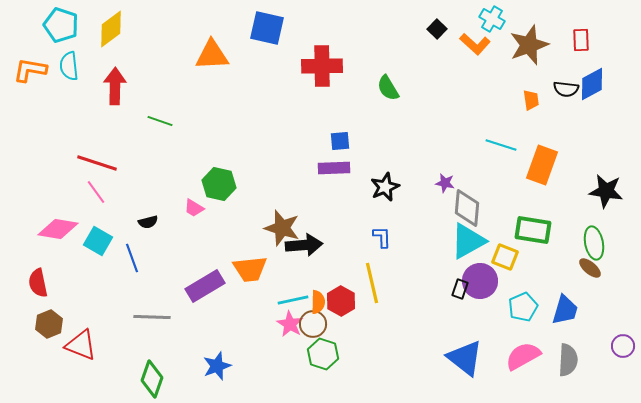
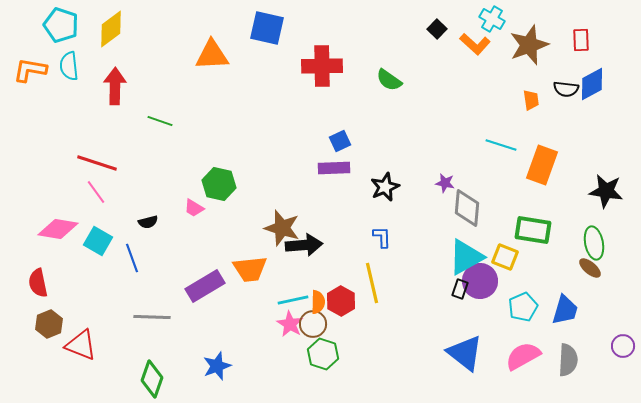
green semicircle at (388, 88): moved 1 px right, 8 px up; rotated 24 degrees counterclockwise
blue square at (340, 141): rotated 20 degrees counterclockwise
cyan triangle at (468, 241): moved 2 px left, 16 px down
blue triangle at (465, 358): moved 5 px up
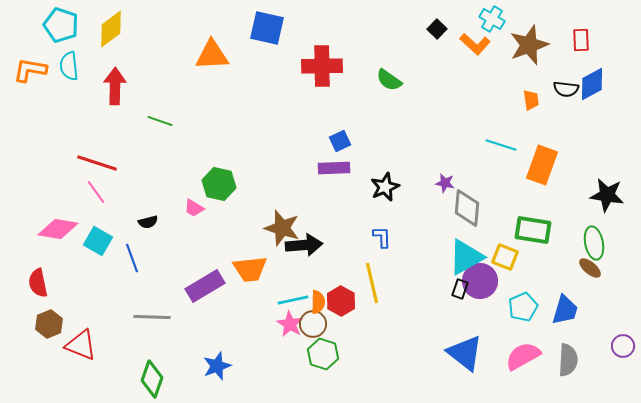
black star at (606, 191): moved 1 px right, 4 px down
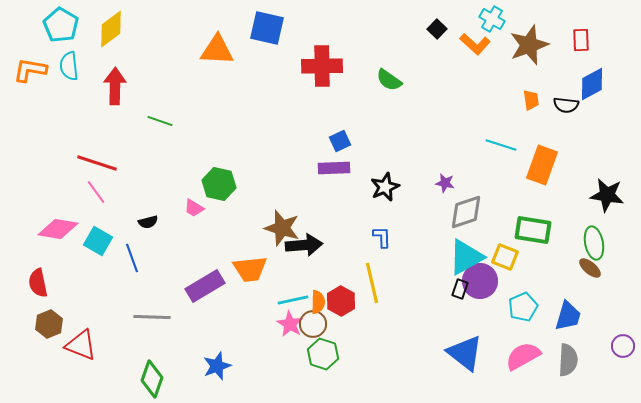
cyan pentagon at (61, 25): rotated 12 degrees clockwise
orange triangle at (212, 55): moved 5 px right, 5 px up; rotated 6 degrees clockwise
black semicircle at (566, 89): moved 16 px down
gray diamond at (467, 208): moved 1 px left, 4 px down; rotated 66 degrees clockwise
blue trapezoid at (565, 310): moved 3 px right, 6 px down
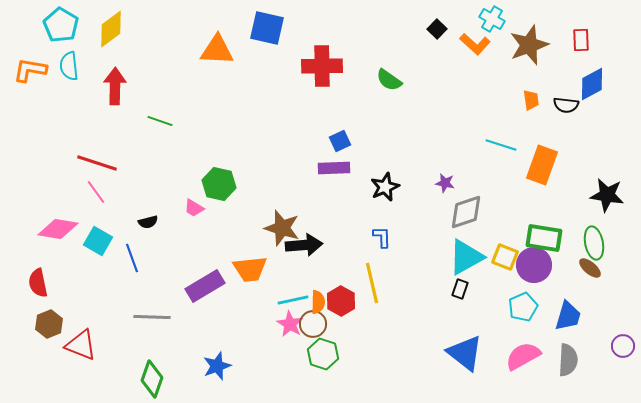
green rectangle at (533, 230): moved 11 px right, 8 px down
purple circle at (480, 281): moved 54 px right, 16 px up
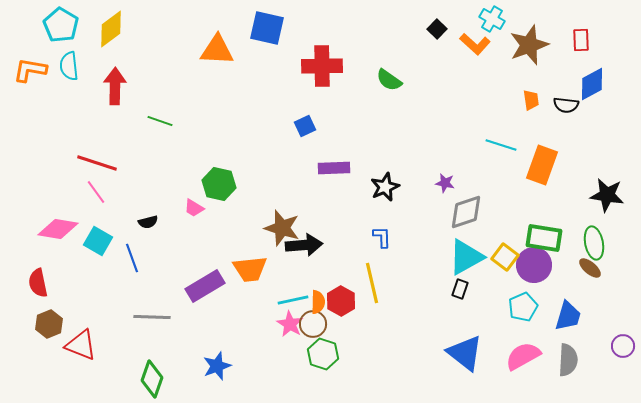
blue square at (340, 141): moved 35 px left, 15 px up
yellow square at (505, 257): rotated 16 degrees clockwise
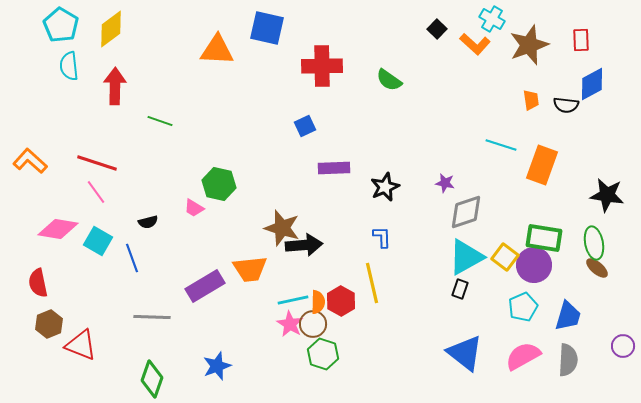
orange L-shape at (30, 70): moved 91 px down; rotated 32 degrees clockwise
brown ellipse at (590, 268): moved 7 px right
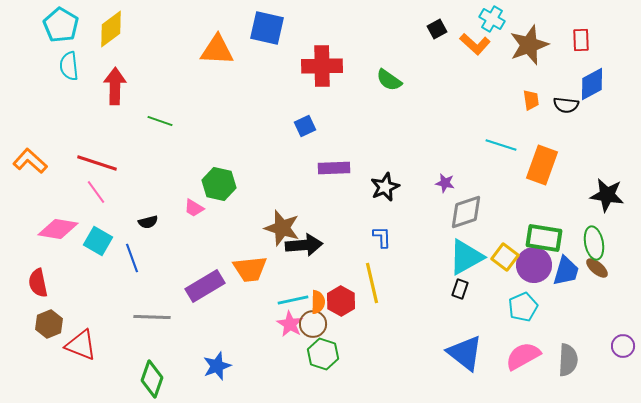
black square at (437, 29): rotated 18 degrees clockwise
blue trapezoid at (568, 316): moved 2 px left, 45 px up
